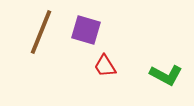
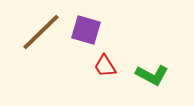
brown line: rotated 24 degrees clockwise
green L-shape: moved 14 px left
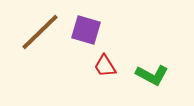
brown line: moved 1 px left
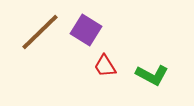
purple square: rotated 16 degrees clockwise
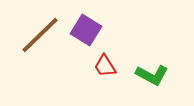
brown line: moved 3 px down
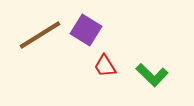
brown line: rotated 12 degrees clockwise
green L-shape: rotated 16 degrees clockwise
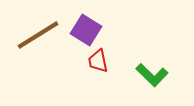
brown line: moved 2 px left
red trapezoid: moved 7 px left, 5 px up; rotated 20 degrees clockwise
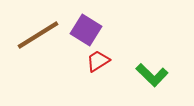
red trapezoid: rotated 70 degrees clockwise
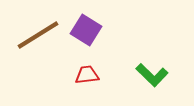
red trapezoid: moved 11 px left, 14 px down; rotated 25 degrees clockwise
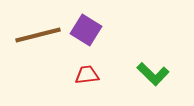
brown line: rotated 18 degrees clockwise
green L-shape: moved 1 px right, 1 px up
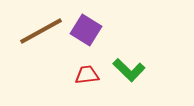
brown line: moved 3 px right, 4 px up; rotated 15 degrees counterclockwise
green L-shape: moved 24 px left, 4 px up
